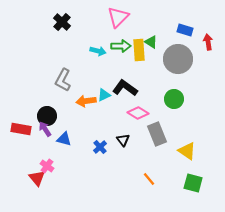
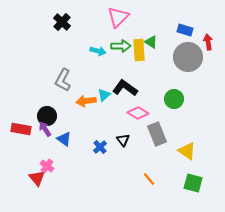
gray circle: moved 10 px right, 2 px up
cyan triangle: rotated 16 degrees counterclockwise
blue triangle: rotated 21 degrees clockwise
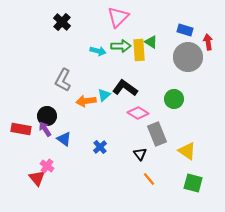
black triangle: moved 17 px right, 14 px down
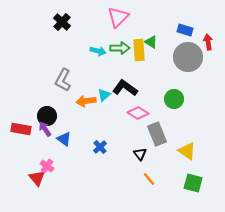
green arrow: moved 1 px left, 2 px down
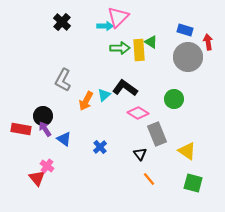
cyan arrow: moved 7 px right, 25 px up; rotated 14 degrees counterclockwise
orange arrow: rotated 54 degrees counterclockwise
black circle: moved 4 px left
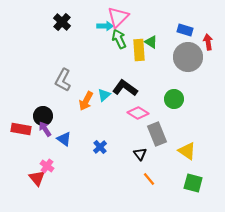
green arrow: moved 1 px left, 9 px up; rotated 114 degrees counterclockwise
